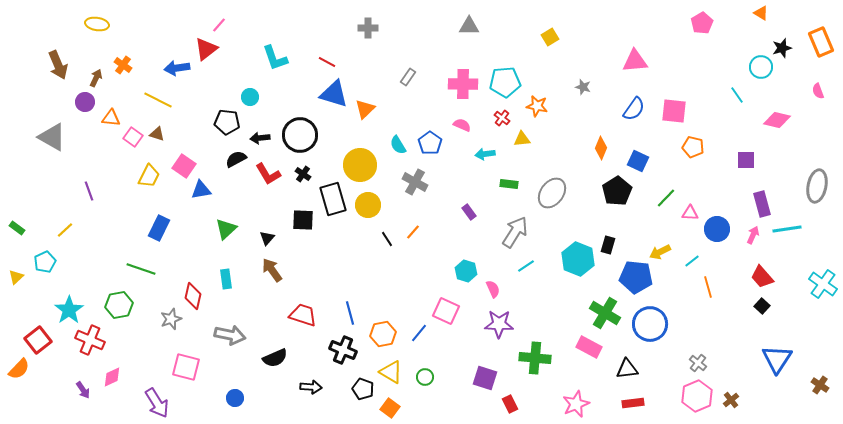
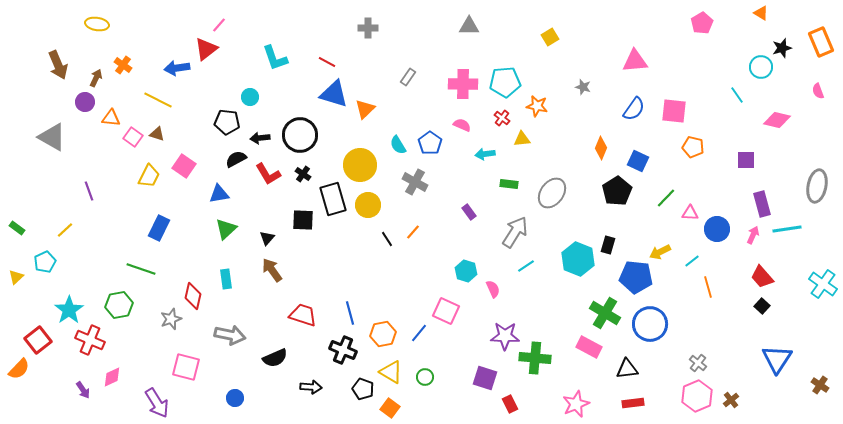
blue triangle at (201, 190): moved 18 px right, 4 px down
purple star at (499, 324): moved 6 px right, 12 px down
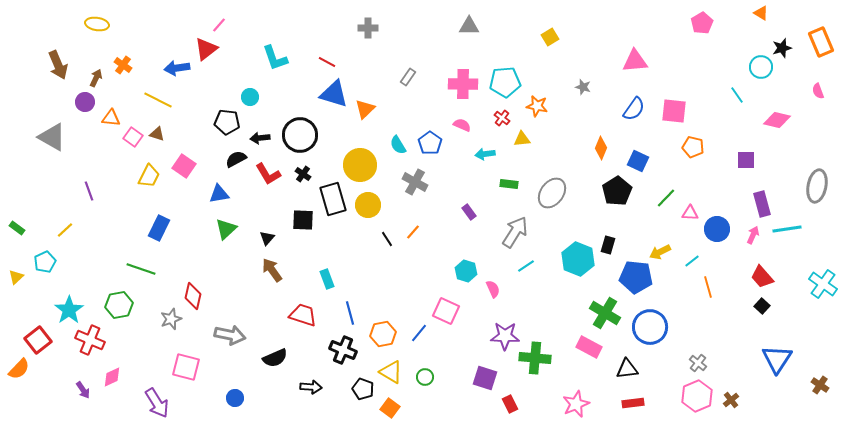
cyan rectangle at (226, 279): moved 101 px right; rotated 12 degrees counterclockwise
blue circle at (650, 324): moved 3 px down
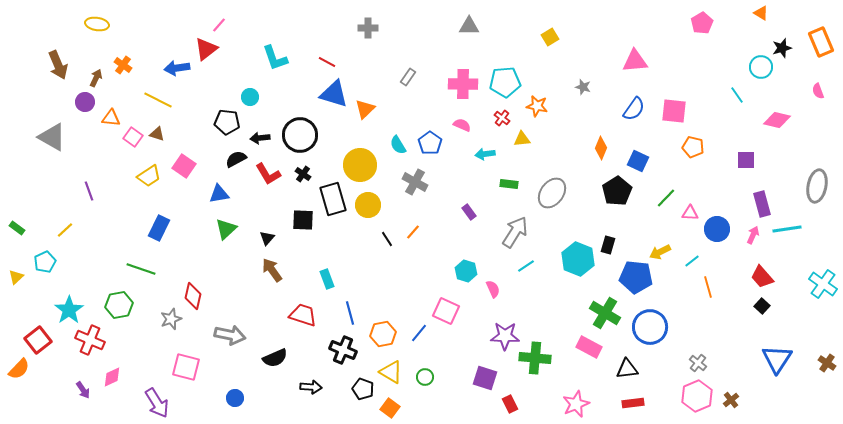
yellow trapezoid at (149, 176): rotated 30 degrees clockwise
brown cross at (820, 385): moved 7 px right, 22 px up
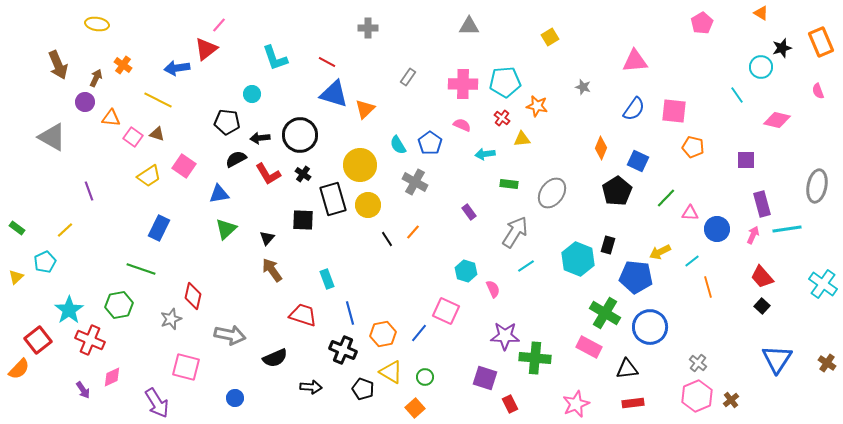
cyan circle at (250, 97): moved 2 px right, 3 px up
orange square at (390, 408): moved 25 px right; rotated 12 degrees clockwise
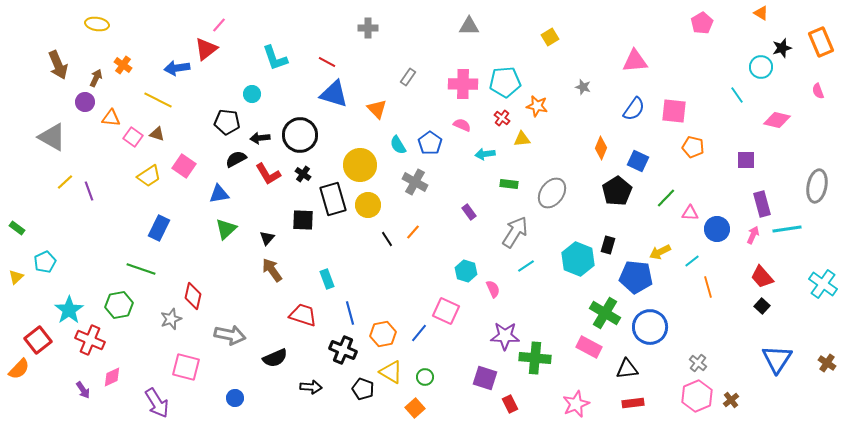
orange triangle at (365, 109): moved 12 px right; rotated 30 degrees counterclockwise
yellow line at (65, 230): moved 48 px up
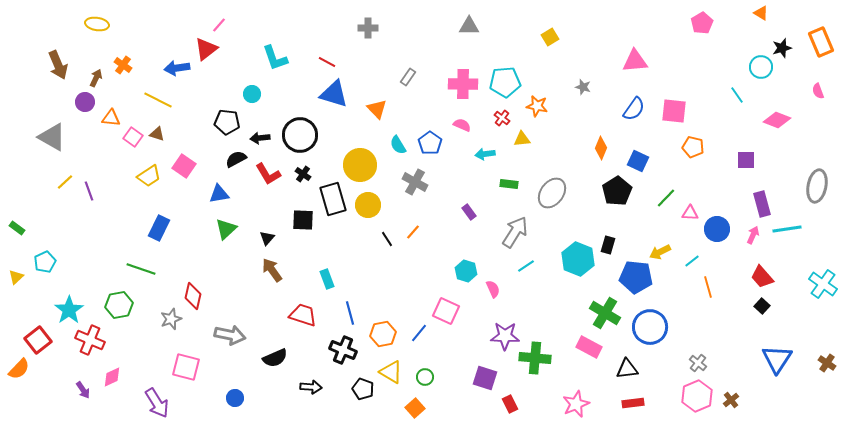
pink diamond at (777, 120): rotated 8 degrees clockwise
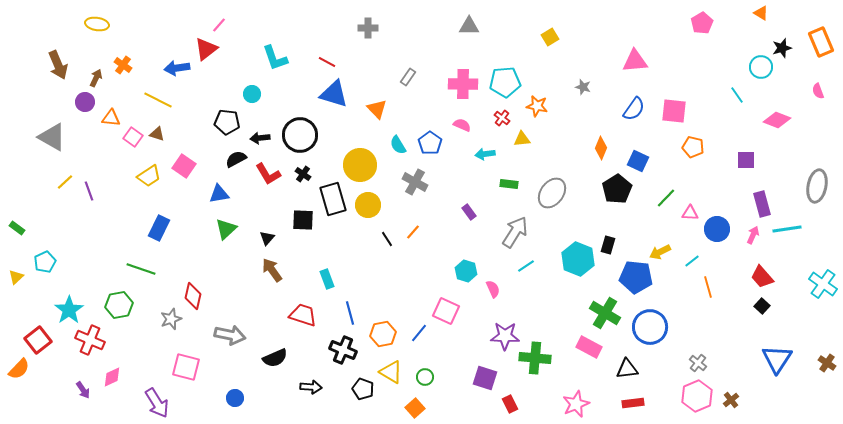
black pentagon at (617, 191): moved 2 px up
